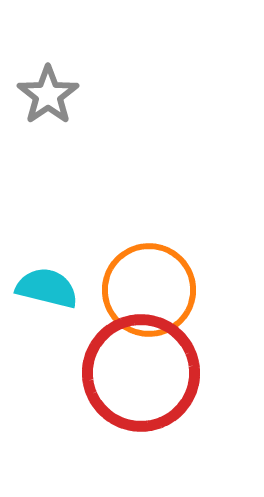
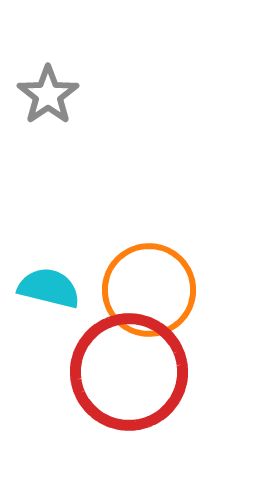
cyan semicircle: moved 2 px right
red circle: moved 12 px left, 1 px up
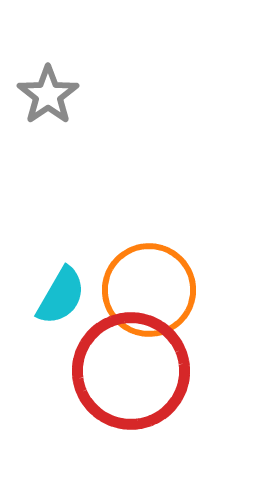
cyan semicircle: moved 12 px right, 8 px down; rotated 106 degrees clockwise
red circle: moved 2 px right, 1 px up
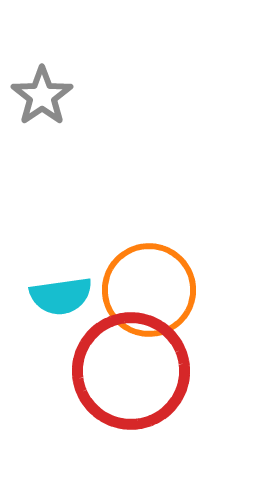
gray star: moved 6 px left, 1 px down
cyan semicircle: rotated 52 degrees clockwise
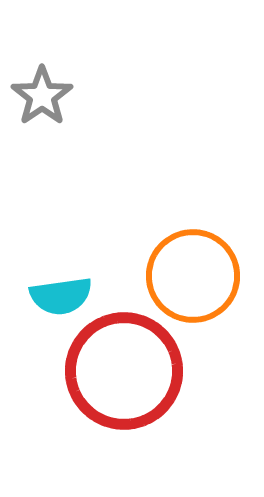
orange circle: moved 44 px right, 14 px up
red circle: moved 7 px left
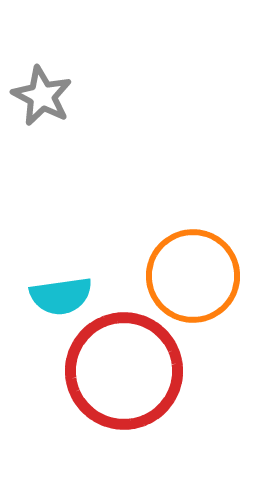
gray star: rotated 10 degrees counterclockwise
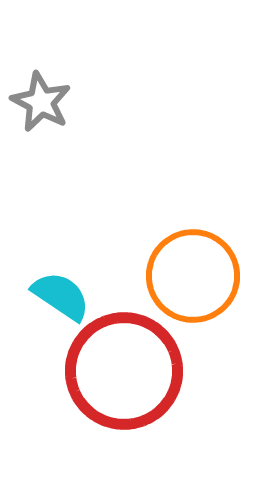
gray star: moved 1 px left, 6 px down
cyan semicircle: rotated 138 degrees counterclockwise
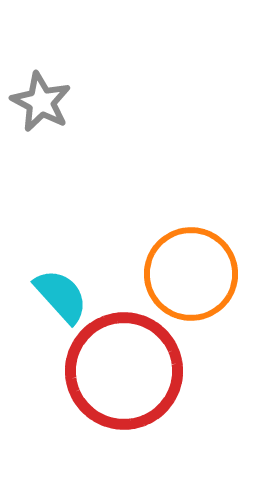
orange circle: moved 2 px left, 2 px up
cyan semicircle: rotated 14 degrees clockwise
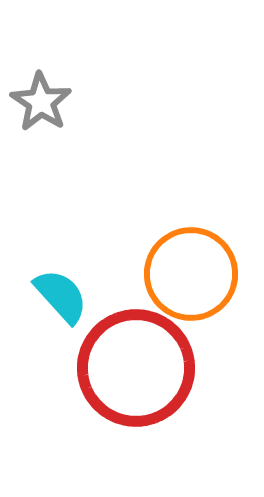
gray star: rotated 6 degrees clockwise
red circle: moved 12 px right, 3 px up
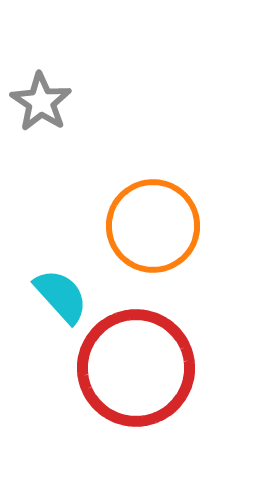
orange circle: moved 38 px left, 48 px up
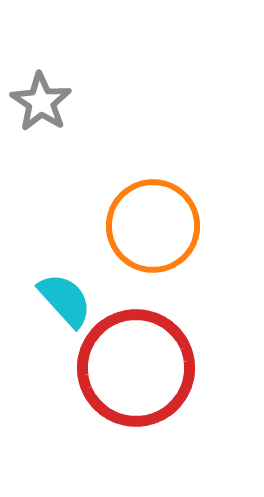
cyan semicircle: moved 4 px right, 4 px down
